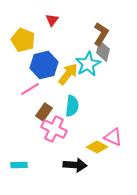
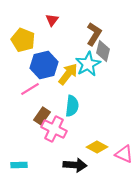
brown L-shape: moved 7 px left
brown rectangle: moved 2 px left, 4 px down
pink triangle: moved 11 px right, 17 px down
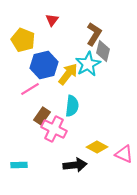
black arrow: rotated 10 degrees counterclockwise
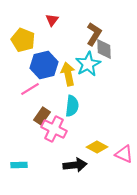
gray diamond: moved 1 px right, 2 px up; rotated 15 degrees counterclockwise
yellow arrow: rotated 50 degrees counterclockwise
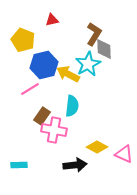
red triangle: rotated 40 degrees clockwise
yellow arrow: rotated 50 degrees counterclockwise
pink cross: moved 1 px down; rotated 15 degrees counterclockwise
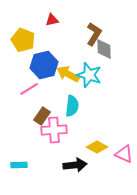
cyan star: moved 1 px right, 11 px down; rotated 25 degrees counterclockwise
pink line: moved 1 px left
pink cross: rotated 15 degrees counterclockwise
